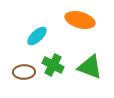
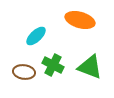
cyan ellipse: moved 1 px left
brown ellipse: rotated 10 degrees clockwise
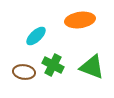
orange ellipse: rotated 24 degrees counterclockwise
green triangle: moved 2 px right
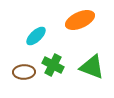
orange ellipse: rotated 16 degrees counterclockwise
brown ellipse: rotated 10 degrees counterclockwise
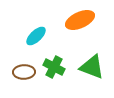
green cross: moved 1 px right, 2 px down
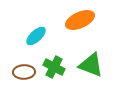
green triangle: moved 1 px left, 2 px up
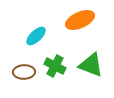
green cross: moved 1 px right, 1 px up
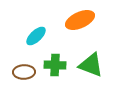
green cross: moved 1 px up; rotated 25 degrees counterclockwise
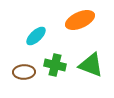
green cross: rotated 10 degrees clockwise
